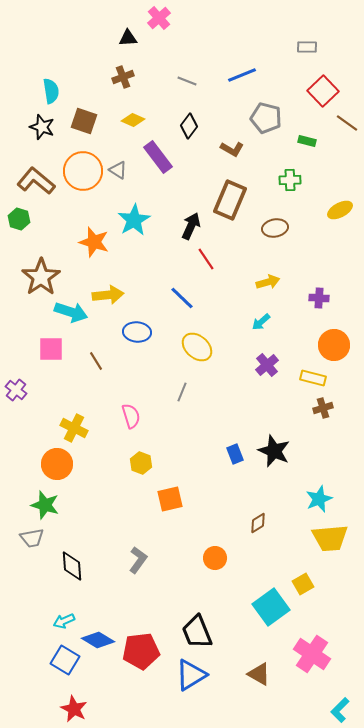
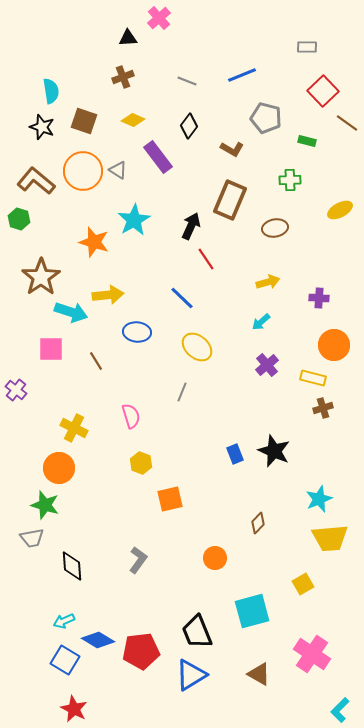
orange circle at (57, 464): moved 2 px right, 4 px down
brown diamond at (258, 523): rotated 15 degrees counterclockwise
cyan square at (271, 607): moved 19 px left, 4 px down; rotated 21 degrees clockwise
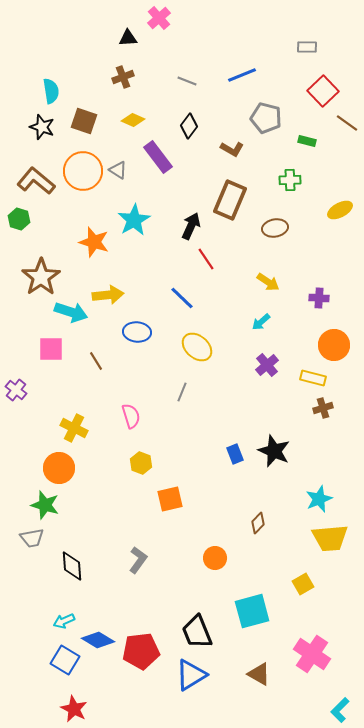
yellow arrow at (268, 282): rotated 50 degrees clockwise
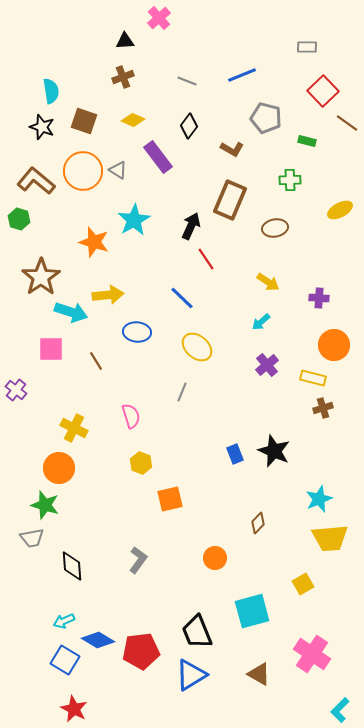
black triangle at (128, 38): moved 3 px left, 3 px down
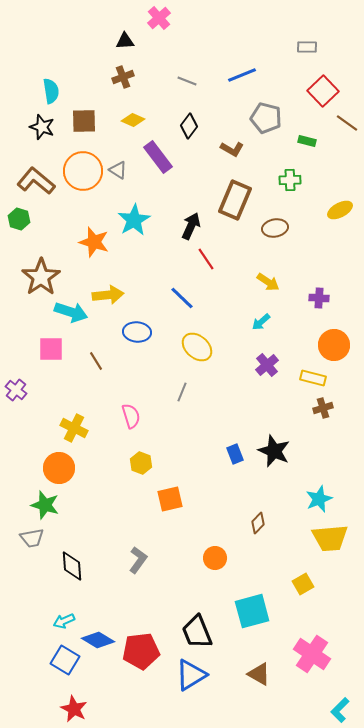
brown square at (84, 121): rotated 20 degrees counterclockwise
brown rectangle at (230, 200): moved 5 px right
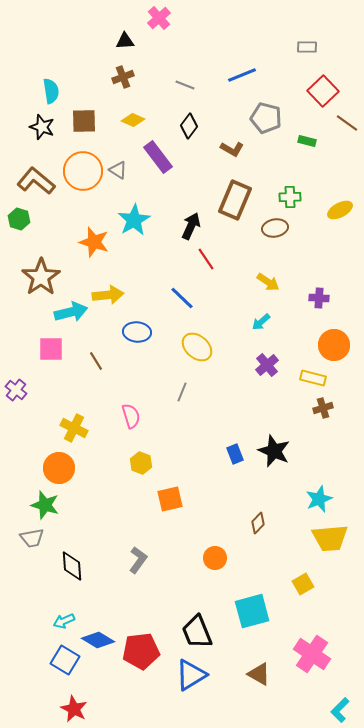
gray line at (187, 81): moved 2 px left, 4 px down
green cross at (290, 180): moved 17 px down
cyan arrow at (71, 312): rotated 32 degrees counterclockwise
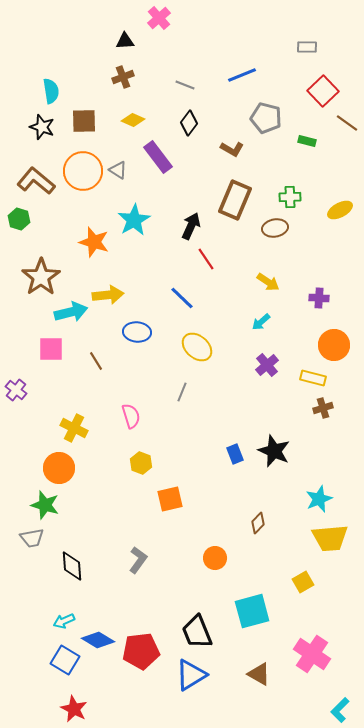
black diamond at (189, 126): moved 3 px up
yellow square at (303, 584): moved 2 px up
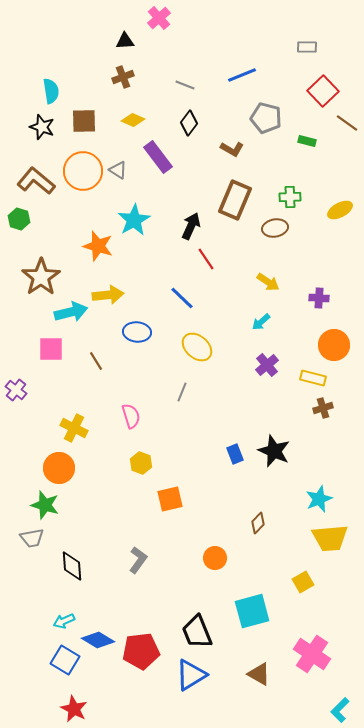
orange star at (94, 242): moved 4 px right, 4 px down
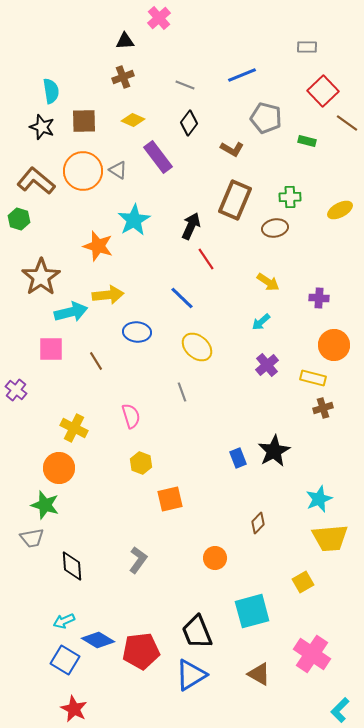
gray line at (182, 392): rotated 42 degrees counterclockwise
black star at (274, 451): rotated 20 degrees clockwise
blue rectangle at (235, 454): moved 3 px right, 4 px down
